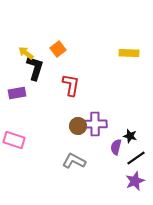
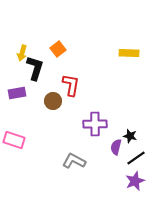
yellow arrow: moved 4 px left; rotated 112 degrees counterclockwise
brown circle: moved 25 px left, 25 px up
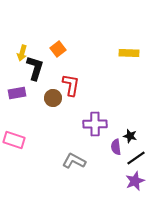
brown circle: moved 3 px up
purple semicircle: rotated 21 degrees counterclockwise
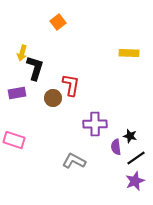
orange square: moved 27 px up
